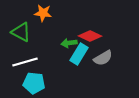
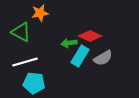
orange star: moved 3 px left; rotated 18 degrees counterclockwise
cyan rectangle: moved 1 px right, 2 px down
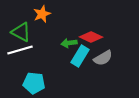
orange star: moved 2 px right, 1 px down; rotated 12 degrees counterclockwise
red diamond: moved 1 px right, 1 px down
white line: moved 5 px left, 12 px up
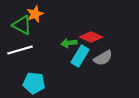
orange star: moved 7 px left
green triangle: moved 1 px right, 7 px up
